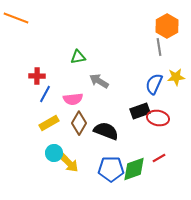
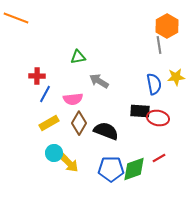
gray line: moved 2 px up
blue semicircle: rotated 145 degrees clockwise
black rectangle: rotated 24 degrees clockwise
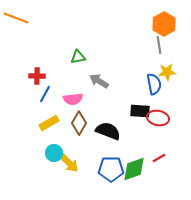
orange hexagon: moved 3 px left, 2 px up
yellow star: moved 9 px left, 5 px up
black semicircle: moved 2 px right
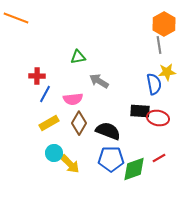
yellow arrow: moved 1 px right, 1 px down
blue pentagon: moved 10 px up
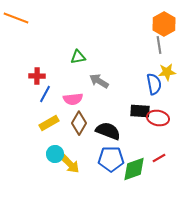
cyan circle: moved 1 px right, 1 px down
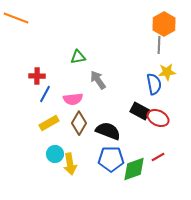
gray line: rotated 12 degrees clockwise
gray arrow: moved 1 px left, 1 px up; rotated 24 degrees clockwise
black rectangle: rotated 24 degrees clockwise
red ellipse: rotated 15 degrees clockwise
red line: moved 1 px left, 1 px up
yellow arrow: rotated 35 degrees clockwise
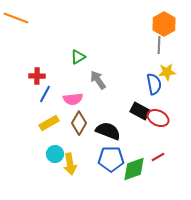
green triangle: rotated 21 degrees counterclockwise
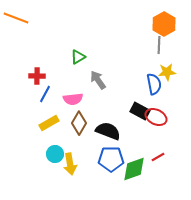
red ellipse: moved 2 px left, 1 px up
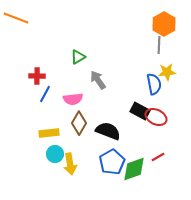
yellow rectangle: moved 10 px down; rotated 24 degrees clockwise
blue pentagon: moved 1 px right, 3 px down; rotated 30 degrees counterclockwise
